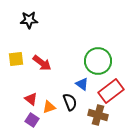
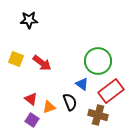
yellow square: rotated 28 degrees clockwise
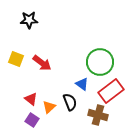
green circle: moved 2 px right, 1 px down
orange triangle: rotated 24 degrees counterclockwise
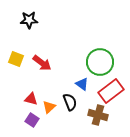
red triangle: rotated 24 degrees counterclockwise
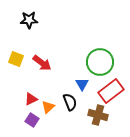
blue triangle: rotated 24 degrees clockwise
red triangle: rotated 40 degrees counterclockwise
orange triangle: moved 1 px left
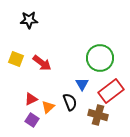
green circle: moved 4 px up
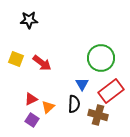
green circle: moved 1 px right
black semicircle: moved 4 px right, 2 px down; rotated 24 degrees clockwise
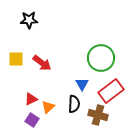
yellow square: rotated 21 degrees counterclockwise
